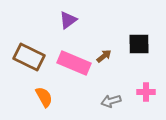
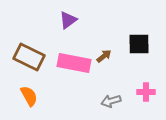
pink rectangle: rotated 12 degrees counterclockwise
orange semicircle: moved 15 px left, 1 px up
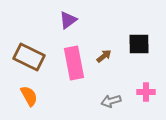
pink rectangle: rotated 68 degrees clockwise
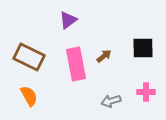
black square: moved 4 px right, 4 px down
pink rectangle: moved 2 px right, 1 px down
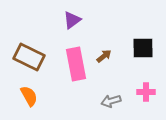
purple triangle: moved 4 px right
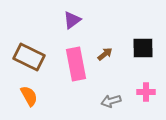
brown arrow: moved 1 px right, 2 px up
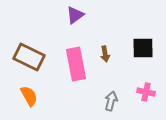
purple triangle: moved 3 px right, 5 px up
brown arrow: rotated 119 degrees clockwise
pink cross: rotated 12 degrees clockwise
gray arrow: rotated 120 degrees clockwise
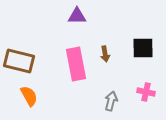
purple triangle: moved 2 px right, 1 px down; rotated 36 degrees clockwise
brown rectangle: moved 10 px left, 4 px down; rotated 12 degrees counterclockwise
